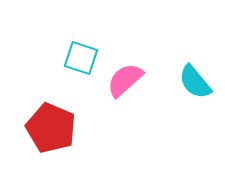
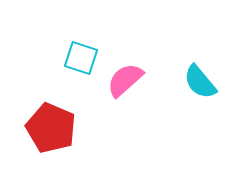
cyan semicircle: moved 5 px right
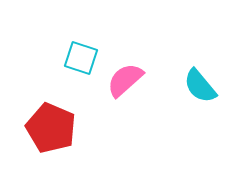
cyan semicircle: moved 4 px down
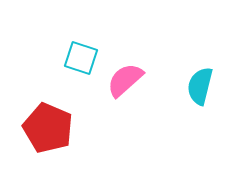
cyan semicircle: rotated 54 degrees clockwise
red pentagon: moved 3 px left
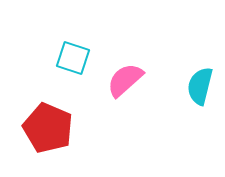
cyan square: moved 8 px left
